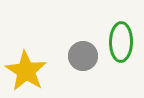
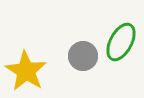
green ellipse: rotated 27 degrees clockwise
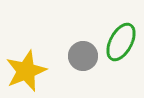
yellow star: rotated 18 degrees clockwise
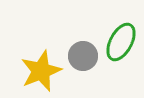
yellow star: moved 15 px right
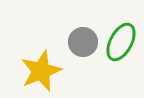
gray circle: moved 14 px up
